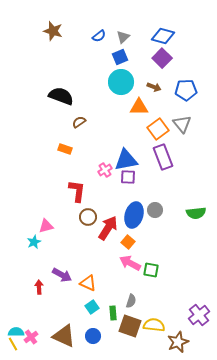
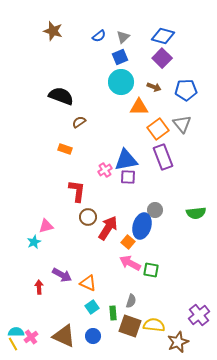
blue ellipse at (134, 215): moved 8 px right, 11 px down
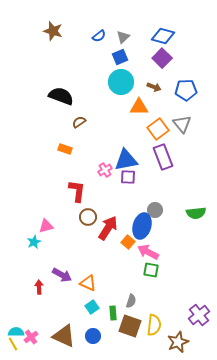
pink arrow at (130, 263): moved 18 px right, 11 px up
yellow semicircle at (154, 325): rotated 90 degrees clockwise
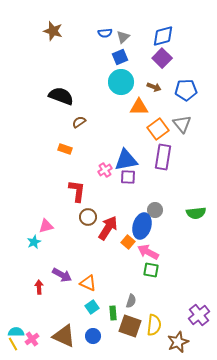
blue semicircle at (99, 36): moved 6 px right, 3 px up; rotated 32 degrees clockwise
blue diamond at (163, 36): rotated 30 degrees counterclockwise
purple rectangle at (163, 157): rotated 30 degrees clockwise
pink cross at (31, 337): moved 1 px right, 2 px down
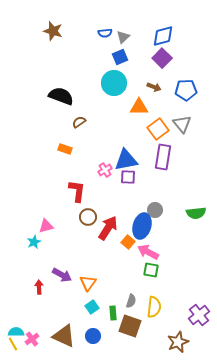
cyan circle at (121, 82): moved 7 px left, 1 px down
orange triangle at (88, 283): rotated 42 degrees clockwise
yellow semicircle at (154, 325): moved 18 px up
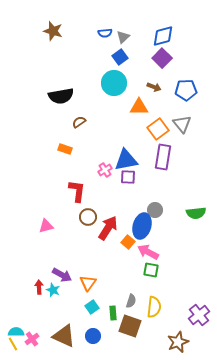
blue square at (120, 57): rotated 14 degrees counterclockwise
black semicircle at (61, 96): rotated 150 degrees clockwise
cyan star at (34, 242): moved 19 px right, 48 px down; rotated 24 degrees counterclockwise
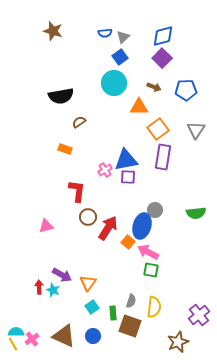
gray triangle at (182, 124): moved 14 px right, 6 px down; rotated 12 degrees clockwise
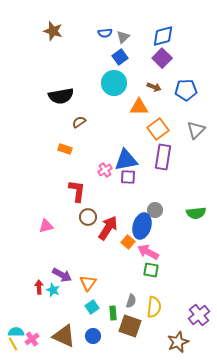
gray triangle at (196, 130): rotated 12 degrees clockwise
